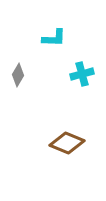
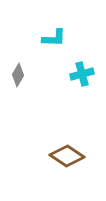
brown diamond: moved 13 px down; rotated 12 degrees clockwise
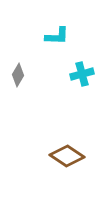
cyan L-shape: moved 3 px right, 2 px up
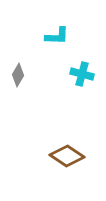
cyan cross: rotated 30 degrees clockwise
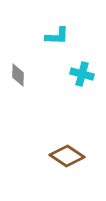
gray diamond: rotated 30 degrees counterclockwise
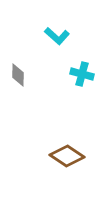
cyan L-shape: rotated 40 degrees clockwise
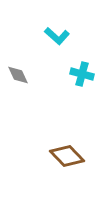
gray diamond: rotated 25 degrees counterclockwise
brown diamond: rotated 12 degrees clockwise
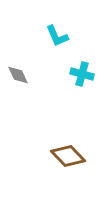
cyan L-shape: rotated 25 degrees clockwise
brown diamond: moved 1 px right
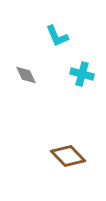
gray diamond: moved 8 px right
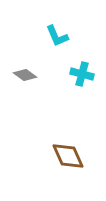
gray diamond: moved 1 px left; rotated 30 degrees counterclockwise
brown diamond: rotated 20 degrees clockwise
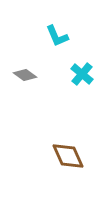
cyan cross: rotated 25 degrees clockwise
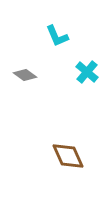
cyan cross: moved 5 px right, 2 px up
